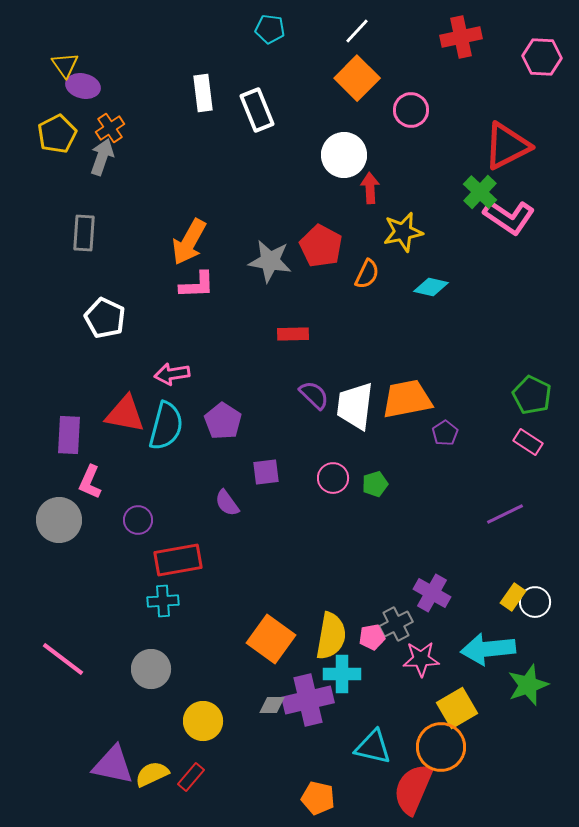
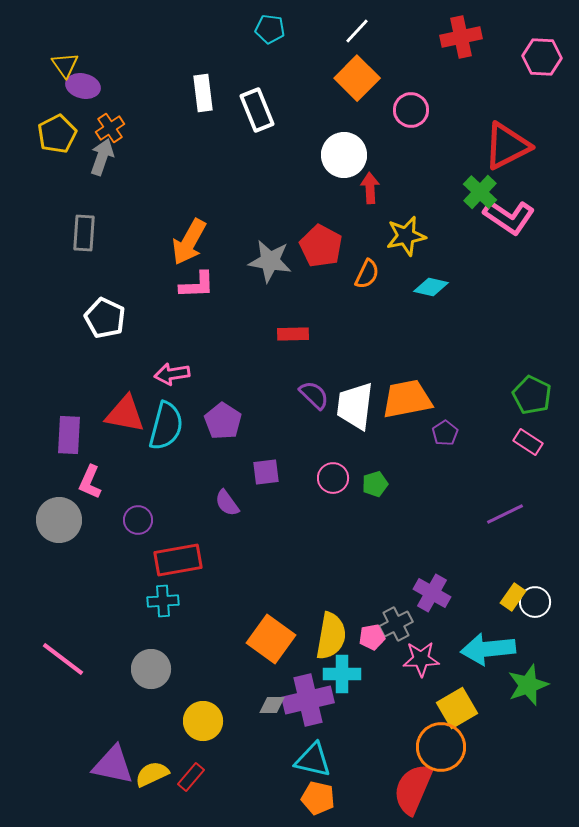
yellow star at (403, 232): moved 3 px right, 4 px down
cyan triangle at (373, 747): moved 60 px left, 13 px down
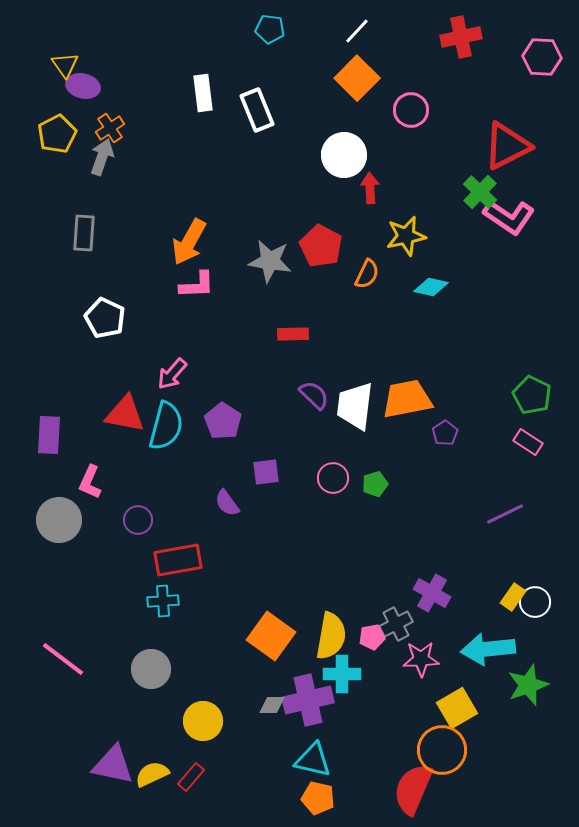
pink arrow at (172, 374): rotated 40 degrees counterclockwise
purple rectangle at (69, 435): moved 20 px left
orange square at (271, 639): moved 3 px up
orange circle at (441, 747): moved 1 px right, 3 px down
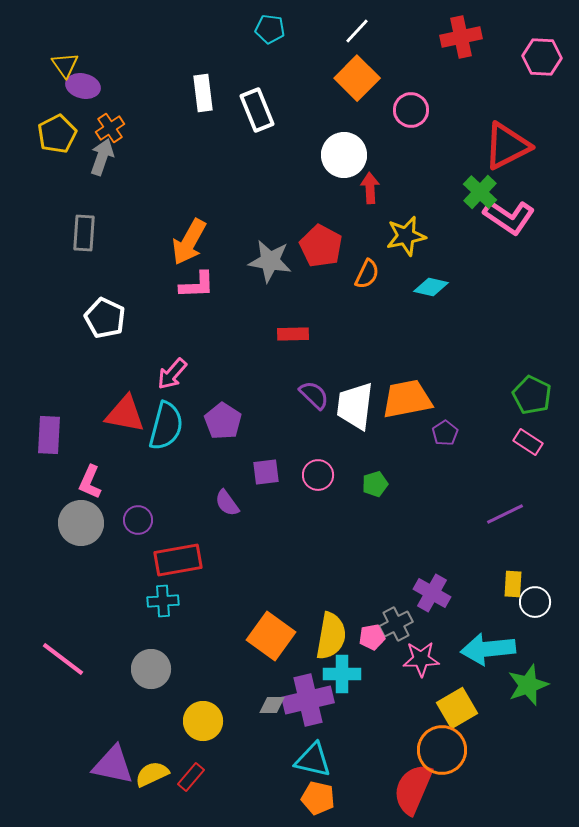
pink circle at (333, 478): moved 15 px left, 3 px up
gray circle at (59, 520): moved 22 px right, 3 px down
yellow rectangle at (513, 597): moved 13 px up; rotated 32 degrees counterclockwise
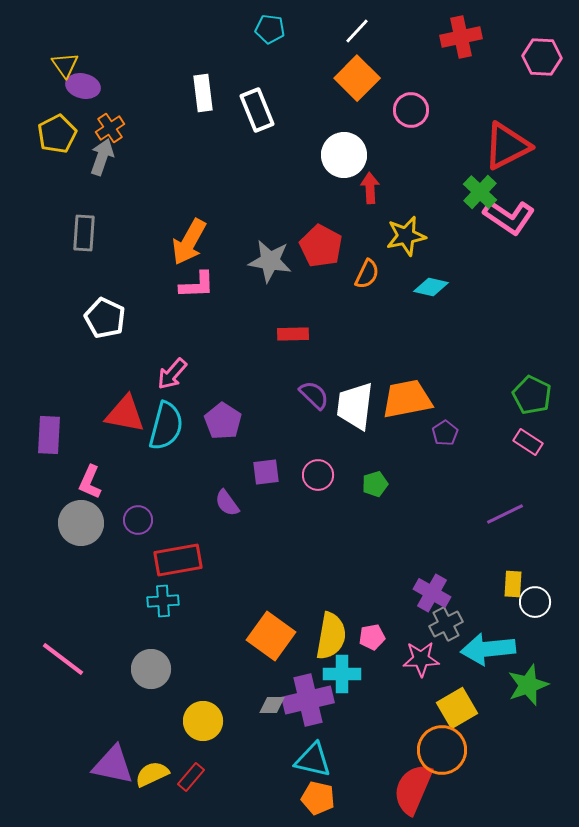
gray cross at (396, 624): moved 50 px right
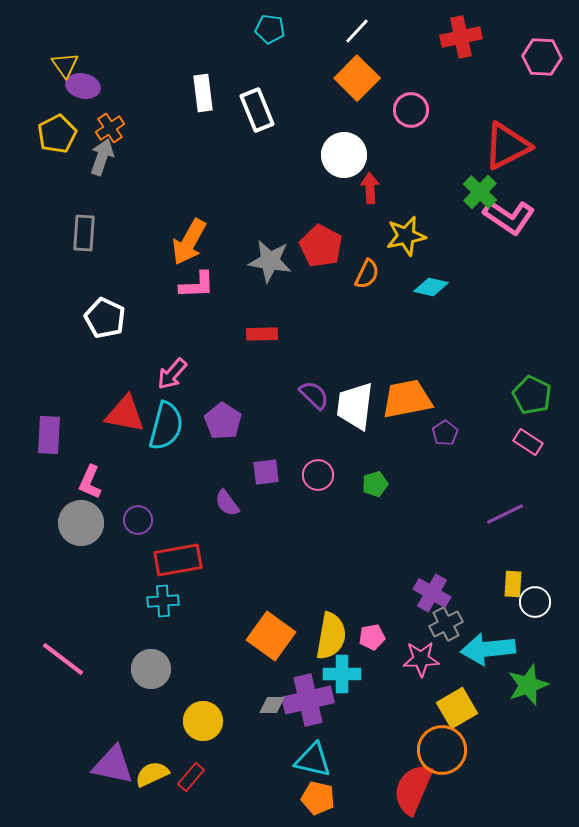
red rectangle at (293, 334): moved 31 px left
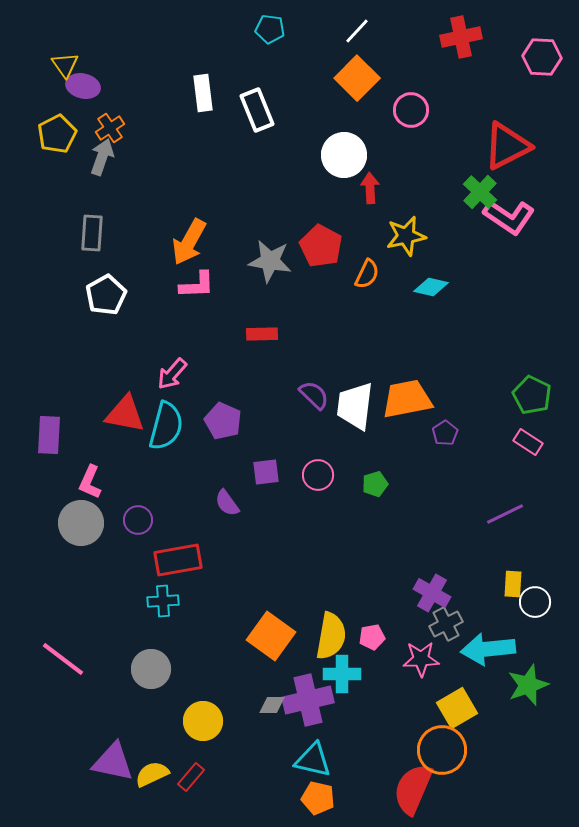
gray rectangle at (84, 233): moved 8 px right
white pentagon at (105, 318): moved 1 px right, 23 px up; rotated 18 degrees clockwise
purple pentagon at (223, 421): rotated 9 degrees counterclockwise
purple triangle at (113, 765): moved 3 px up
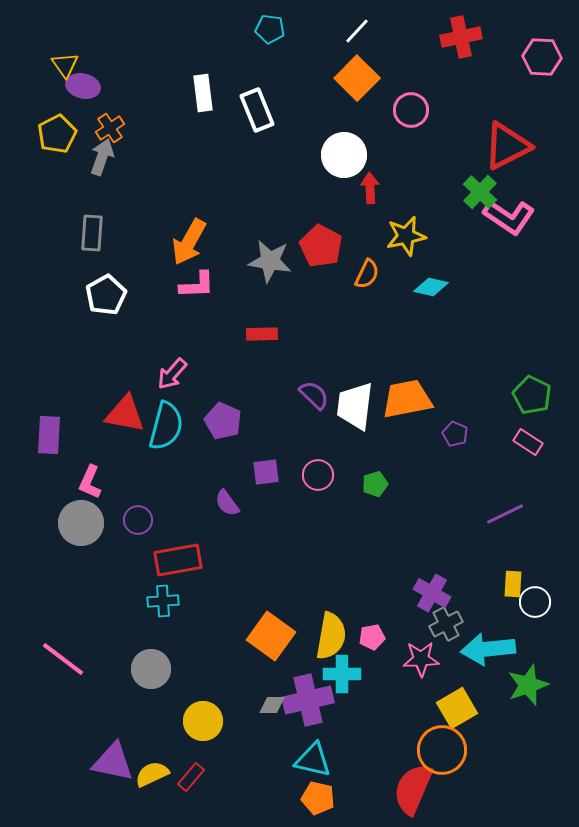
purple pentagon at (445, 433): moved 10 px right, 1 px down; rotated 15 degrees counterclockwise
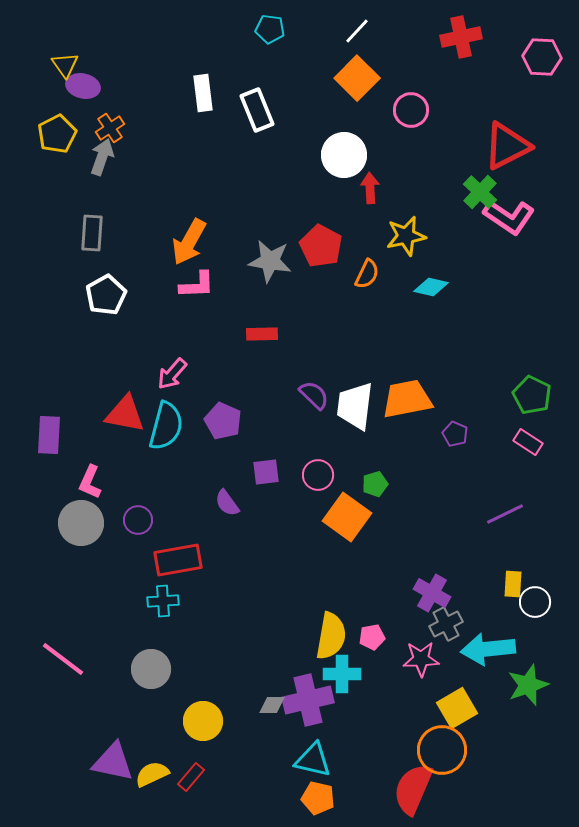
orange square at (271, 636): moved 76 px right, 119 px up
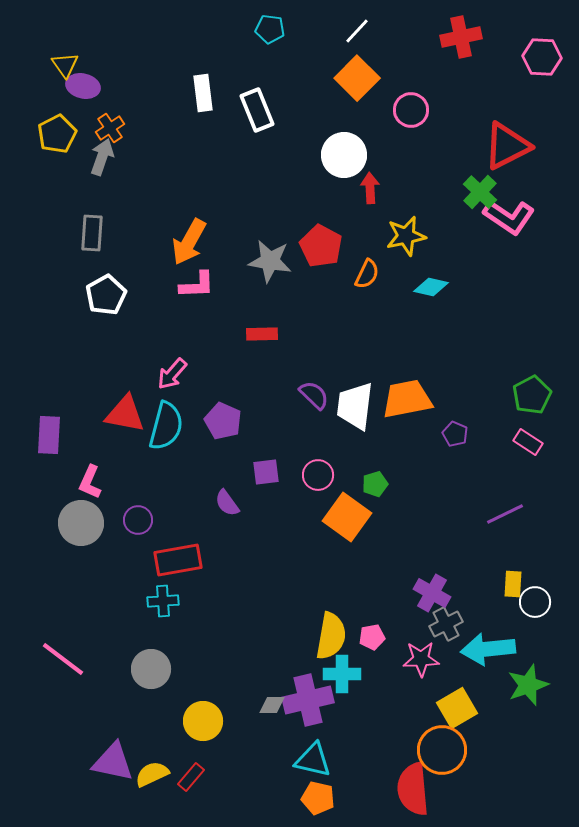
green pentagon at (532, 395): rotated 18 degrees clockwise
red semicircle at (413, 789): rotated 28 degrees counterclockwise
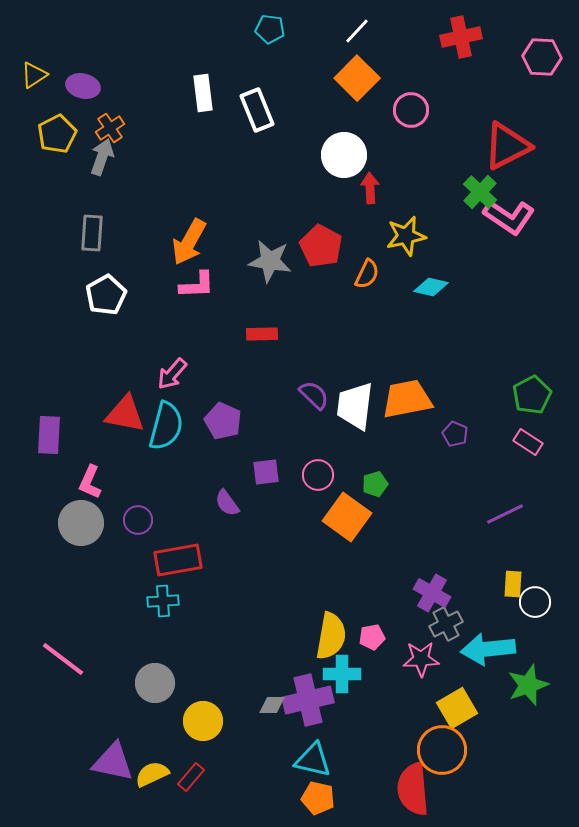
yellow triangle at (65, 65): moved 31 px left, 10 px down; rotated 32 degrees clockwise
gray circle at (151, 669): moved 4 px right, 14 px down
